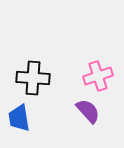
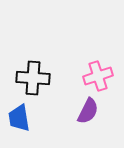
purple semicircle: rotated 68 degrees clockwise
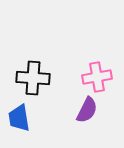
pink cross: moved 1 px left, 1 px down; rotated 8 degrees clockwise
purple semicircle: moved 1 px left, 1 px up
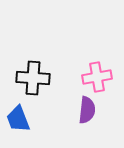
purple semicircle: rotated 20 degrees counterclockwise
blue trapezoid: moved 1 px left, 1 px down; rotated 12 degrees counterclockwise
